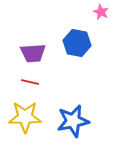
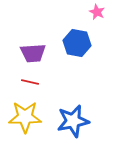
pink star: moved 4 px left
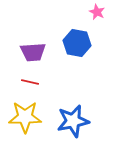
purple trapezoid: moved 1 px up
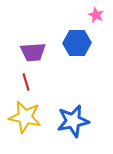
pink star: moved 1 px left, 3 px down
blue hexagon: rotated 12 degrees counterclockwise
red line: moved 4 px left; rotated 60 degrees clockwise
yellow star: rotated 12 degrees clockwise
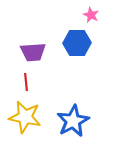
pink star: moved 5 px left
red line: rotated 12 degrees clockwise
blue star: rotated 16 degrees counterclockwise
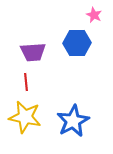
pink star: moved 3 px right
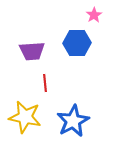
pink star: rotated 14 degrees clockwise
purple trapezoid: moved 1 px left, 1 px up
red line: moved 19 px right, 1 px down
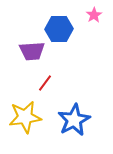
blue hexagon: moved 18 px left, 14 px up
red line: rotated 42 degrees clockwise
yellow star: rotated 20 degrees counterclockwise
blue star: moved 1 px right, 1 px up
